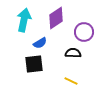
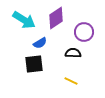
cyan arrow: rotated 110 degrees clockwise
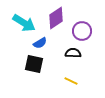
cyan arrow: moved 3 px down
purple circle: moved 2 px left, 1 px up
black square: rotated 18 degrees clockwise
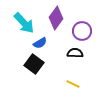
purple diamond: rotated 20 degrees counterclockwise
cyan arrow: rotated 15 degrees clockwise
black semicircle: moved 2 px right
black square: rotated 24 degrees clockwise
yellow line: moved 2 px right, 3 px down
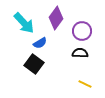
black semicircle: moved 5 px right
yellow line: moved 12 px right
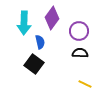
purple diamond: moved 4 px left
cyan arrow: rotated 45 degrees clockwise
purple circle: moved 3 px left
blue semicircle: moved 1 px up; rotated 72 degrees counterclockwise
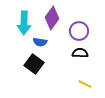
blue semicircle: rotated 112 degrees clockwise
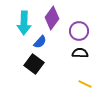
blue semicircle: rotated 56 degrees counterclockwise
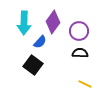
purple diamond: moved 1 px right, 4 px down
black square: moved 1 px left, 1 px down
